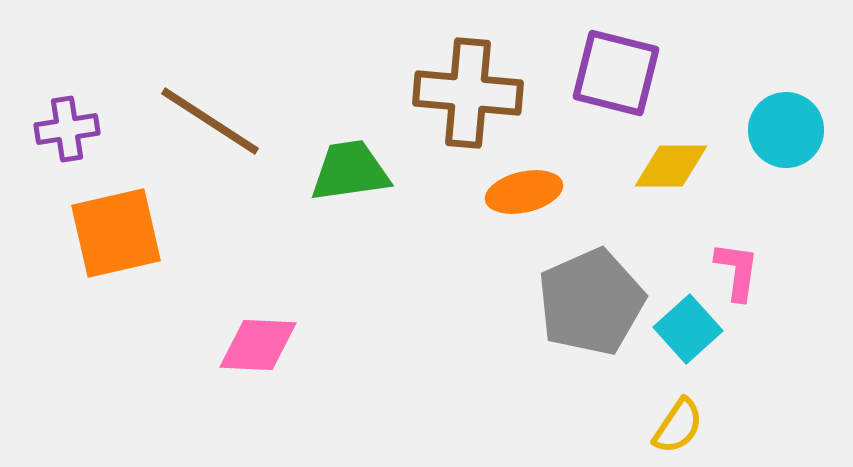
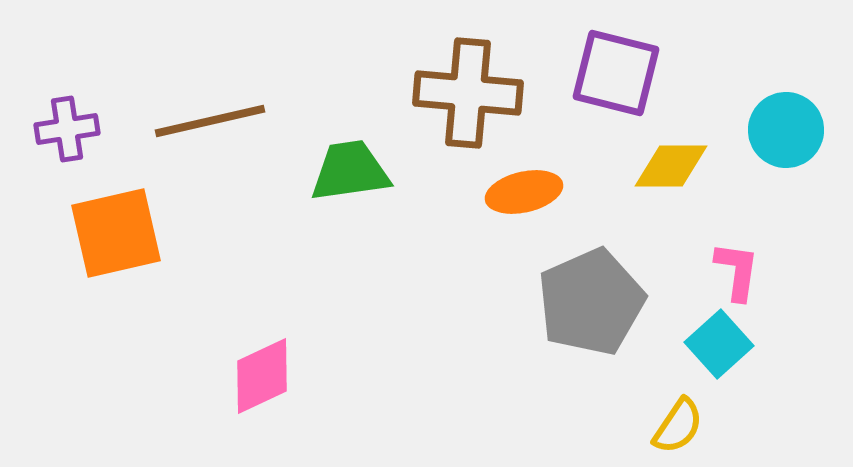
brown line: rotated 46 degrees counterclockwise
cyan square: moved 31 px right, 15 px down
pink diamond: moved 4 px right, 31 px down; rotated 28 degrees counterclockwise
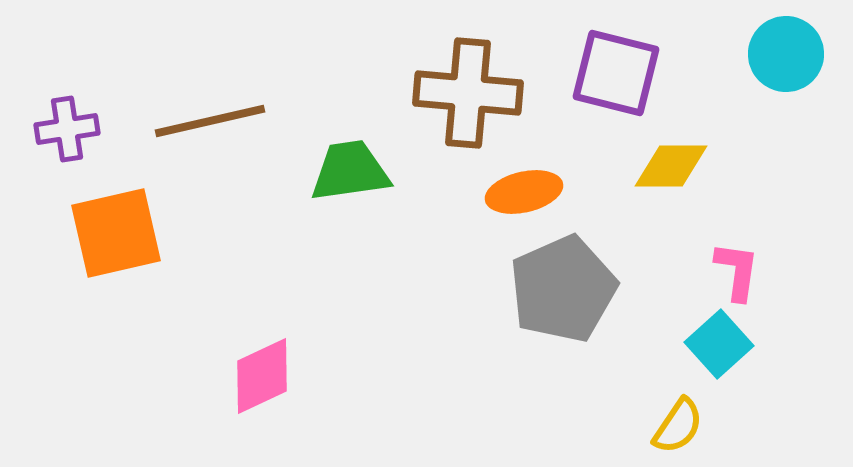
cyan circle: moved 76 px up
gray pentagon: moved 28 px left, 13 px up
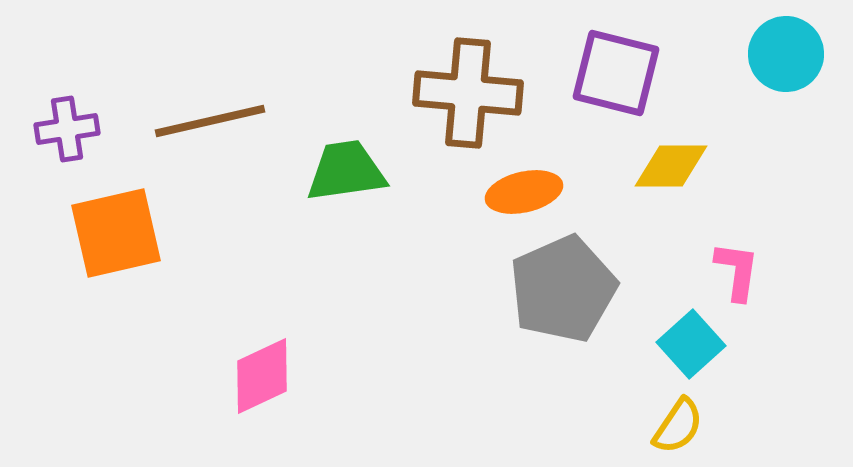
green trapezoid: moved 4 px left
cyan square: moved 28 px left
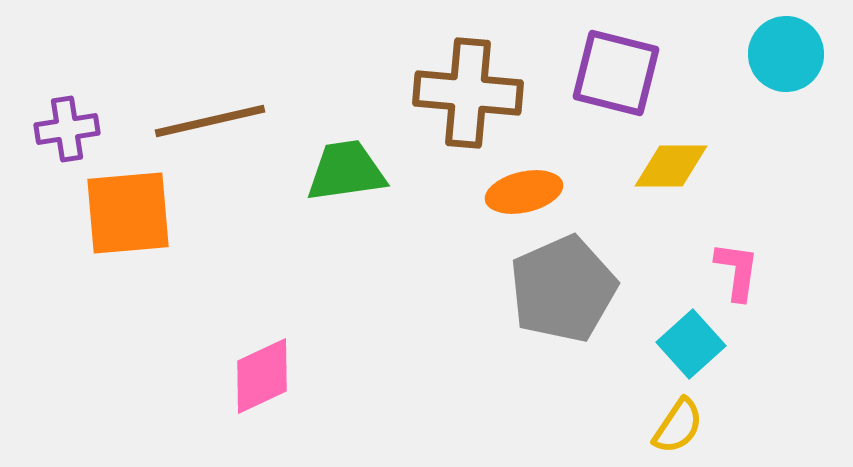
orange square: moved 12 px right, 20 px up; rotated 8 degrees clockwise
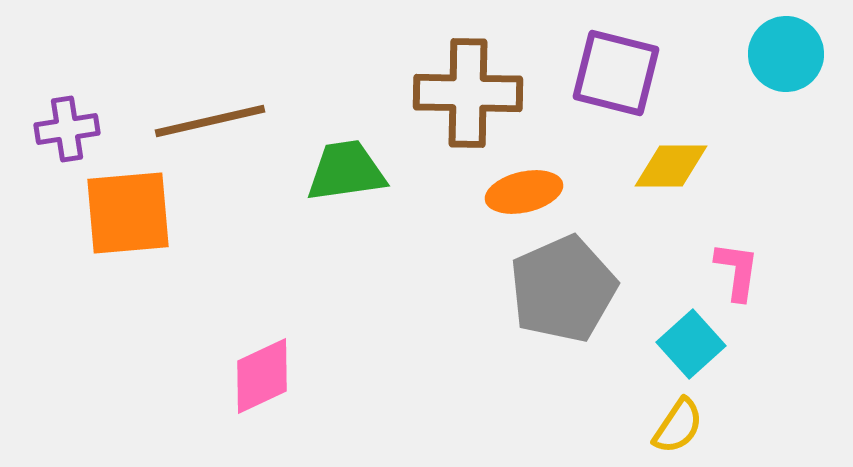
brown cross: rotated 4 degrees counterclockwise
